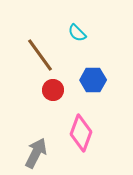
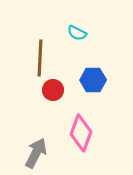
cyan semicircle: rotated 18 degrees counterclockwise
brown line: moved 3 px down; rotated 39 degrees clockwise
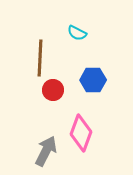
gray arrow: moved 10 px right, 2 px up
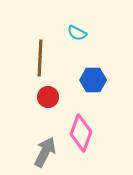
red circle: moved 5 px left, 7 px down
gray arrow: moved 1 px left, 1 px down
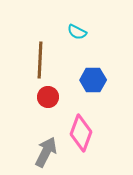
cyan semicircle: moved 1 px up
brown line: moved 2 px down
gray arrow: moved 1 px right
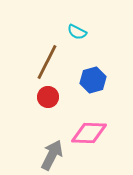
brown line: moved 7 px right, 2 px down; rotated 24 degrees clockwise
blue hexagon: rotated 15 degrees counterclockwise
pink diamond: moved 8 px right; rotated 72 degrees clockwise
gray arrow: moved 6 px right, 3 px down
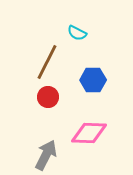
cyan semicircle: moved 1 px down
blue hexagon: rotated 15 degrees clockwise
gray arrow: moved 6 px left
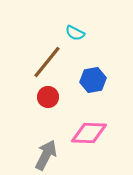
cyan semicircle: moved 2 px left
brown line: rotated 12 degrees clockwise
blue hexagon: rotated 10 degrees counterclockwise
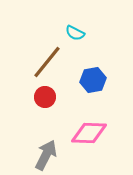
red circle: moved 3 px left
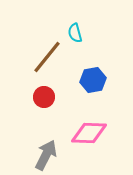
cyan semicircle: rotated 48 degrees clockwise
brown line: moved 5 px up
red circle: moved 1 px left
